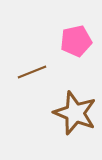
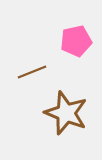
brown star: moved 9 px left
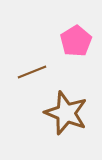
pink pentagon: rotated 20 degrees counterclockwise
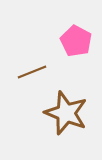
pink pentagon: rotated 12 degrees counterclockwise
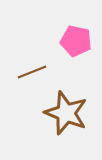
pink pentagon: rotated 16 degrees counterclockwise
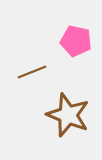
brown star: moved 2 px right, 2 px down
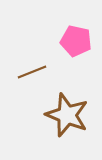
brown star: moved 1 px left
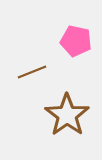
brown star: rotated 15 degrees clockwise
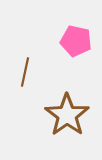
brown line: moved 7 px left; rotated 56 degrees counterclockwise
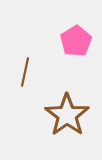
pink pentagon: rotated 28 degrees clockwise
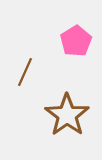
brown line: rotated 12 degrees clockwise
